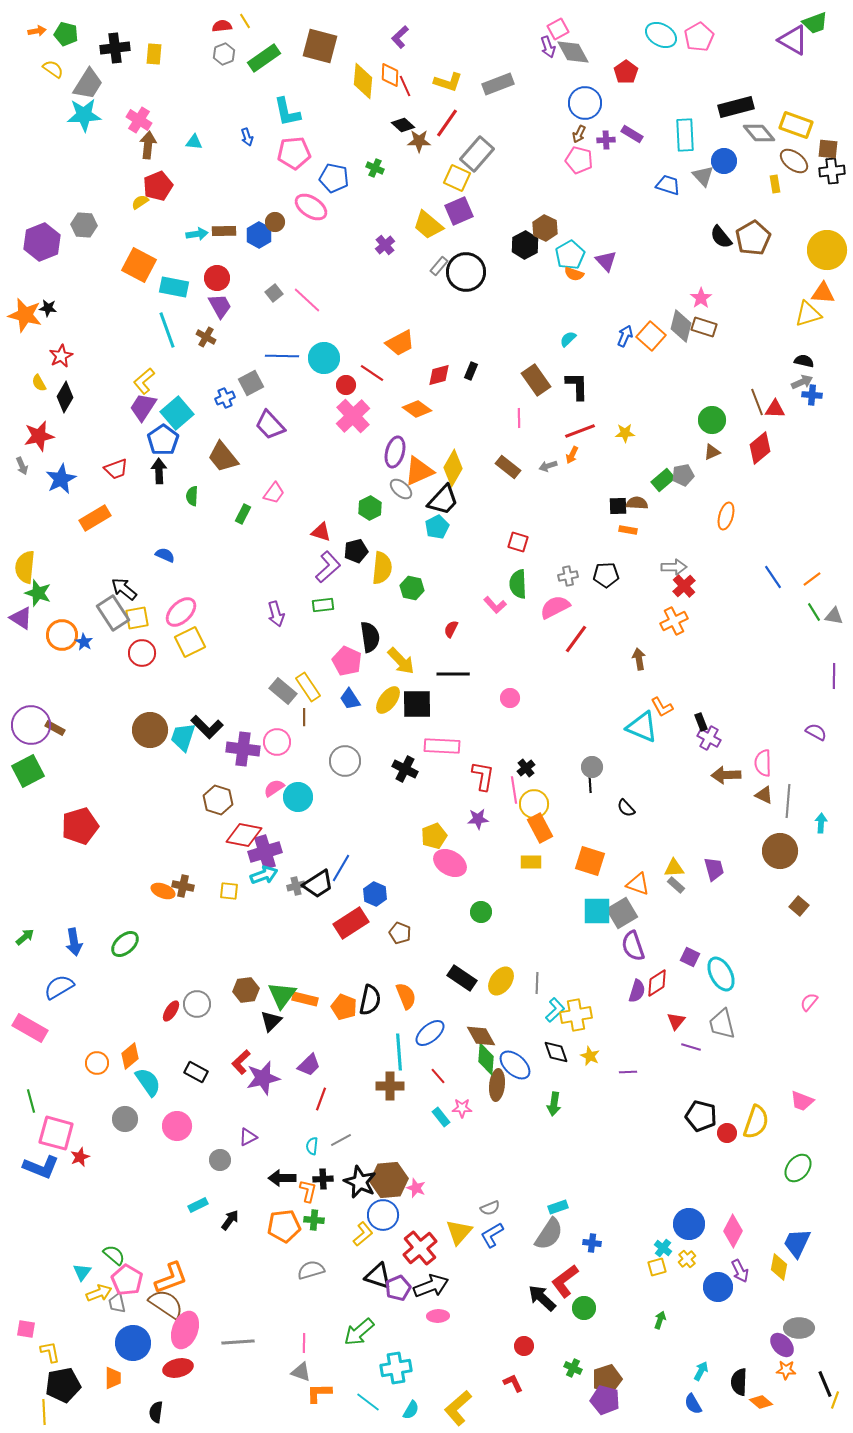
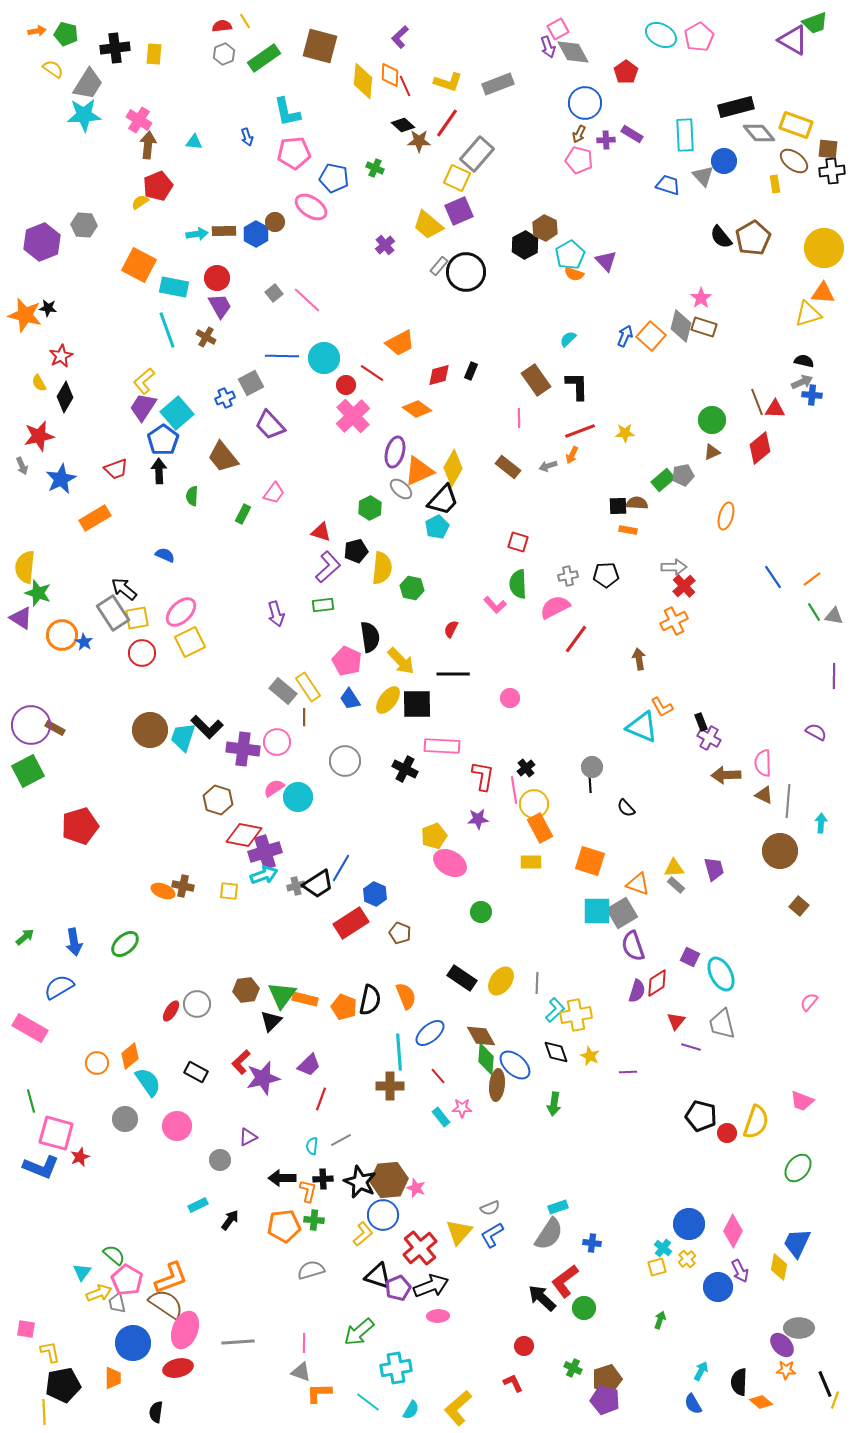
blue hexagon at (259, 235): moved 3 px left, 1 px up
yellow circle at (827, 250): moved 3 px left, 2 px up
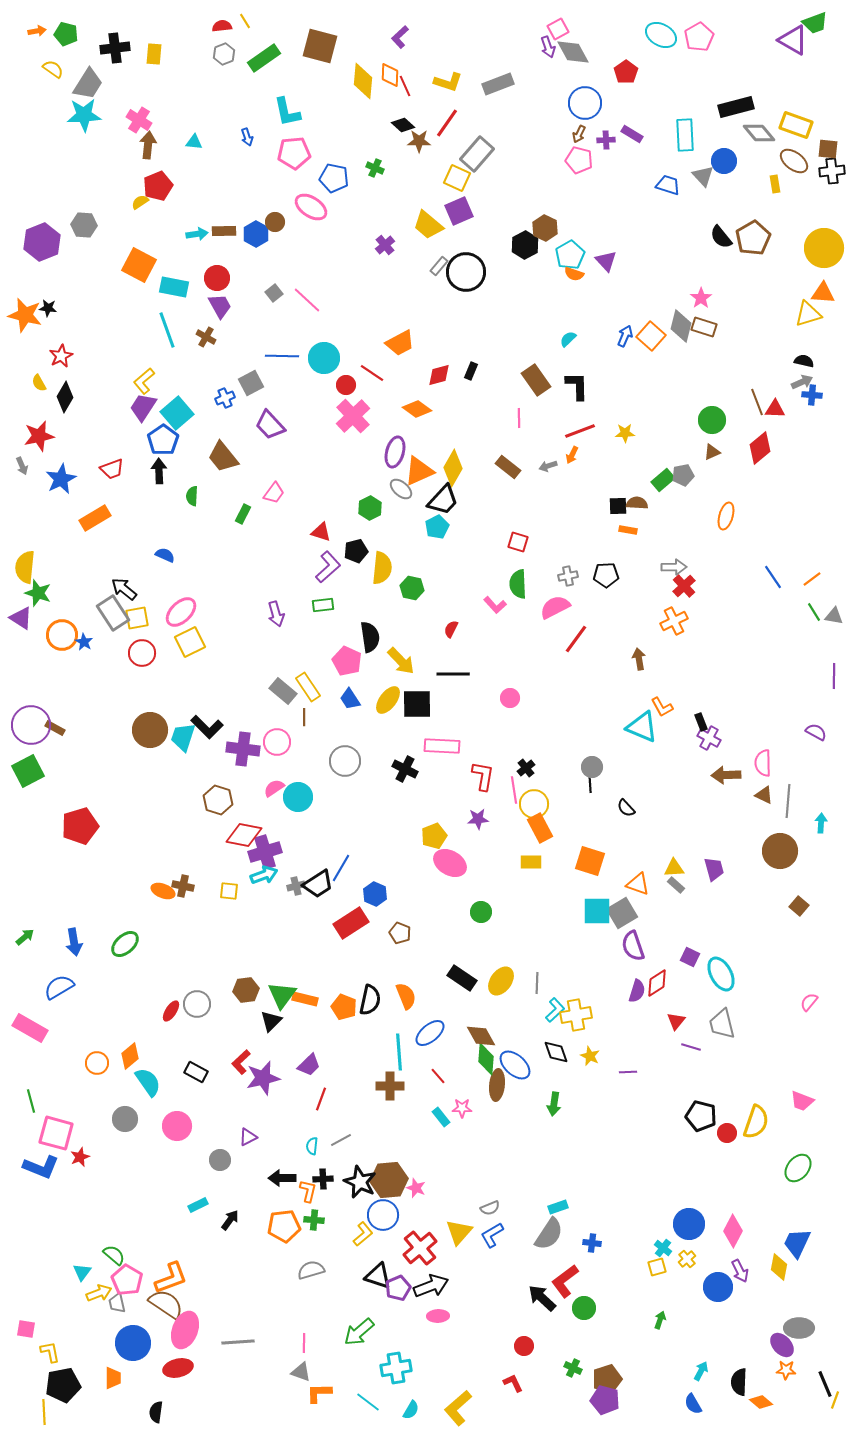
red trapezoid at (116, 469): moved 4 px left
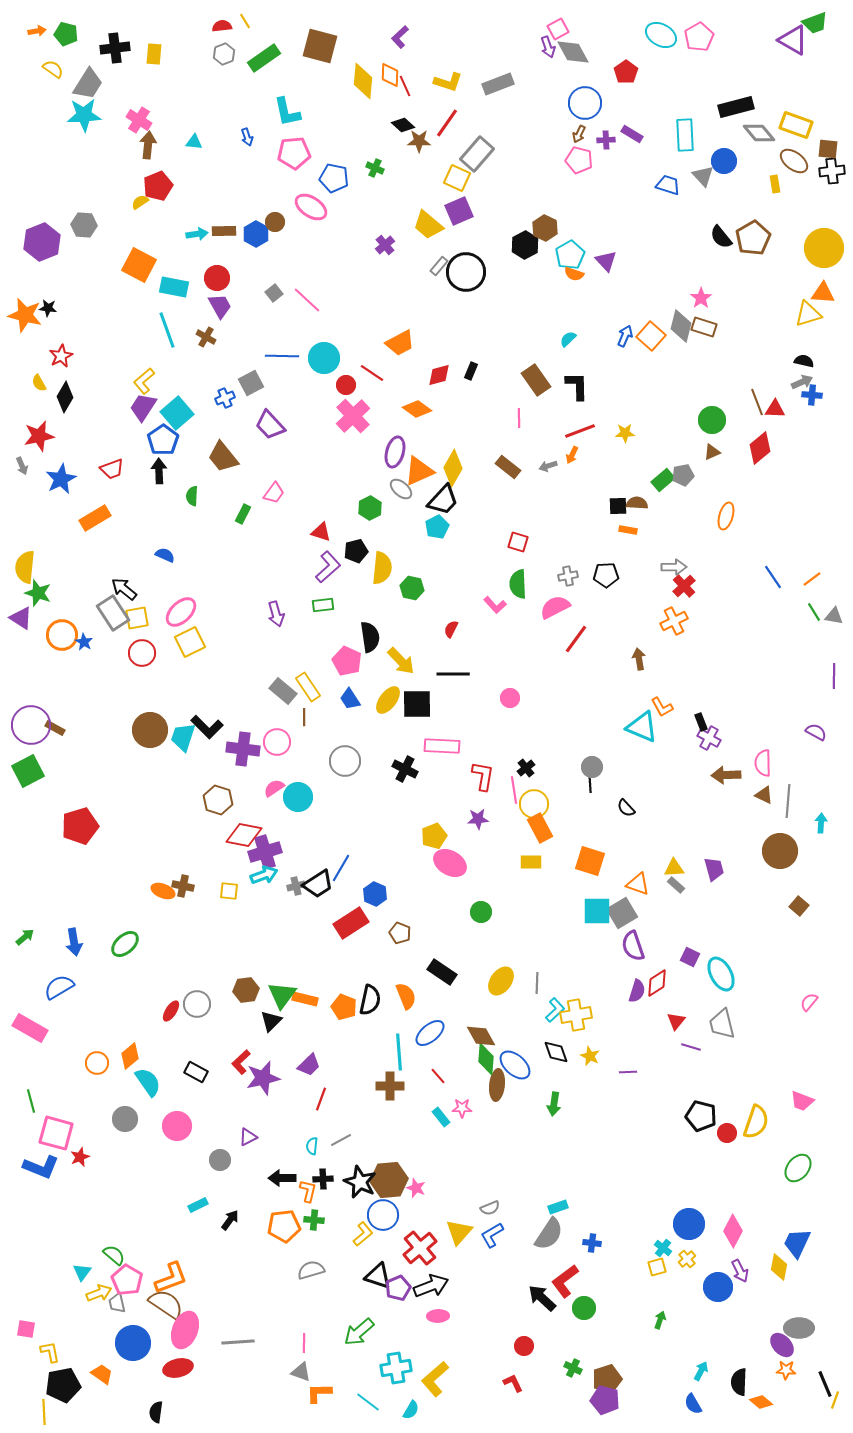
black rectangle at (462, 978): moved 20 px left, 6 px up
orange trapezoid at (113, 1378): moved 11 px left, 4 px up; rotated 55 degrees counterclockwise
yellow L-shape at (458, 1408): moved 23 px left, 29 px up
